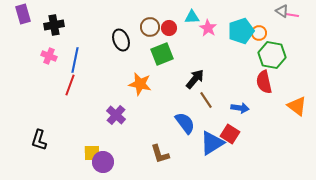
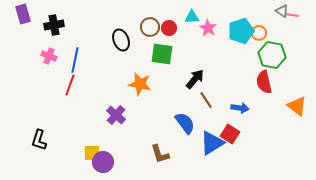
green square: rotated 30 degrees clockwise
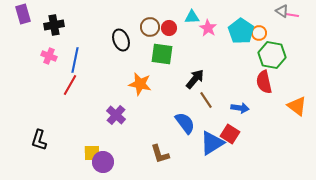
cyan pentagon: rotated 20 degrees counterclockwise
red line: rotated 10 degrees clockwise
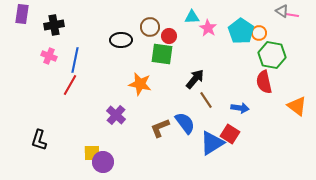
purple rectangle: moved 1 px left; rotated 24 degrees clockwise
red circle: moved 8 px down
black ellipse: rotated 70 degrees counterclockwise
brown L-shape: moved 26 px up; rotated 85 degrees clockwise
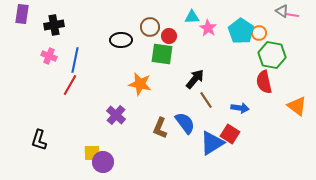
brown L-shape: rotated 45 degrees counterclockwise
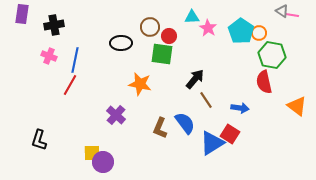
black ellipse: moved 3 px down
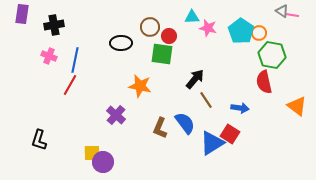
pink star: rotated 18 degrees counterclockwise
orange star: moved 2 px down
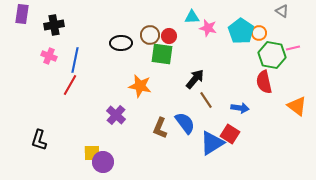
pink line: moved 1 px right, 33 px down; rotated 24 degrees counterclockwise
brown circle: moved 8 px down
